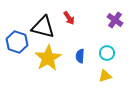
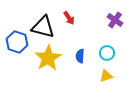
yellow triangle: moved 1 px right
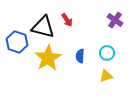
red arrow: moved 2 px left, 2 px down
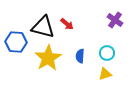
red arrow: moved 4 px down; rotated 16 degrees counterclockwise
blue hexagon: moved 1 px left; rotated 15 degrees counterclockwise
yellow triangle: moved 1 px left, 2 px up
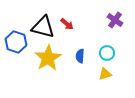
blue hexagon: rotated 15 degrees clockwise
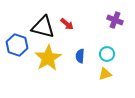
purple cross: rotated 14 degrees counterclockwise
blue hexagon: moved 1 px right, 3 px down
cyan circle: moved 1 px down
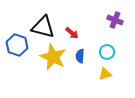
red arrow: moved 5 px right, 9 px down
cyan circle: moved 2 px up
yellow star: moved 5 px right, 1 px up; rotated 16 degrees counterclockwise
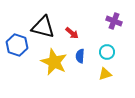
purple cross: moved 1 px left, 1 px down
yellow star: moved 1 px right, 5 px down
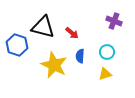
yellow star: moved 3 px down
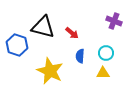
cyan circle: moved 1 px left, 1 px down
yellow star: moved 4 px left, 6 px down
yellow triangle: moved 2 px left, 1 px up; rotated 16 degrees clockwise
